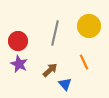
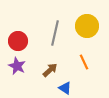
yellow circle: moved 2 px left
purple star: moved 2 px left, 2 px down
blue triangle: moved 4 px down; rotated 16 degrees counterclockwise
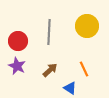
gray line: moved 6 px left, 1 px up; rotated 10 degrees counterclockwise
orange line: moved 7 px down
blue triangle: moved 5 px right
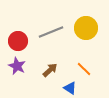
yellow circle: moved 1 px left, 2 px down
gray line: moved 2 px right; rotated 65 degrees clockwise
orange line: rotated 21 degrees counterclockwise
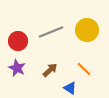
yellow circle: moved 1 px right, 2 px down
purple star: moved 2 px down
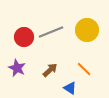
red circle: moved 6 px right, 4 px up
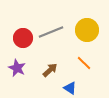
red circle: moved 1 px left, 1 px down
orange line: moved 6 px up
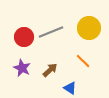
yellow circle: moved 2 px right, 2 px up
red circle: moved 1 px right, 1 px up
orange line: moved 1 px left, 2 px up
purple star: moved 5 px right
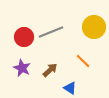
yellow circle: moved 5 px right, 1 px up
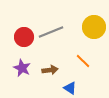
brown arrow: rotated 35 degrees clockwise
